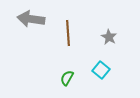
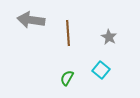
gray arrow: moved 1 px down
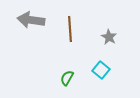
brown line: moved 2 px right, 4 px up
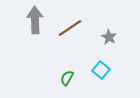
gray arrow: moved 4 px right; rotated 80 degrees clockwise
brown line: moved 1 px up; rotated 60 degrees clockwise
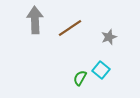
gray star: rotated 21 degrees clockwise
green semicircle: moved 13 px right
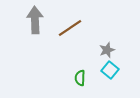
gray star: moved 2 px left, 13 px down
cyan square: moved 9 px right
green semicircle: rotated 28 degrees counterclockwise
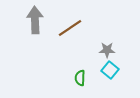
gray star: rotated 21 degrees clockwise
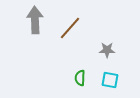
brown line: rotated 15 degrees counterclockwise
cyan square: moved 10 px down; rotated 30 degrees counterclockwise
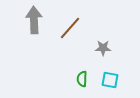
gray arrow: moved 1 px left
gray star: moved 4 px left, 2 px up
green semicircle: moved 2 px right, 1 px down
